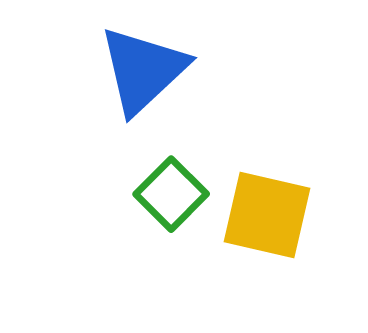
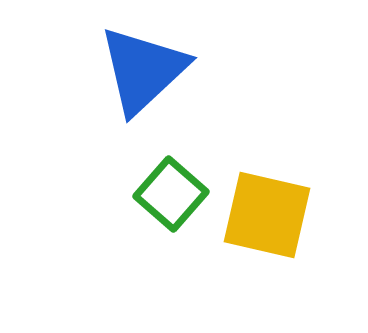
green square: rotated 4 degrees counterclockwise
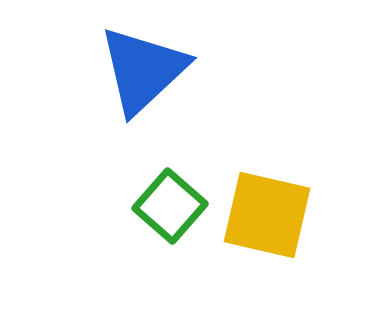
green square: moved 1 px left, 12 px down
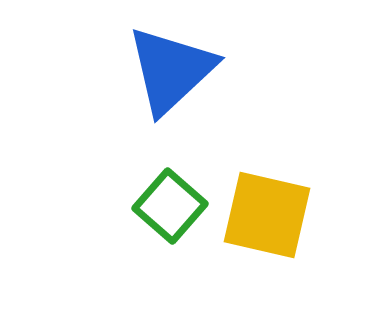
blue triangle: moved 28 px right
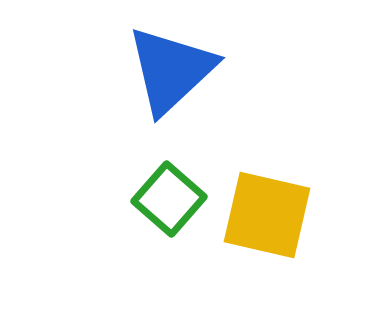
green square: moved 1 px left, 7 px up
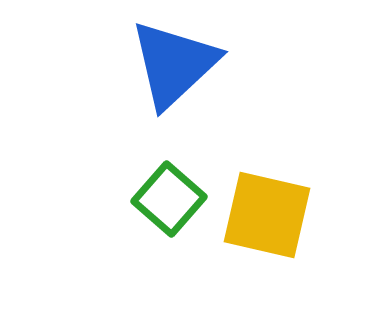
blue triangle: moved 3 px right, 6 px up
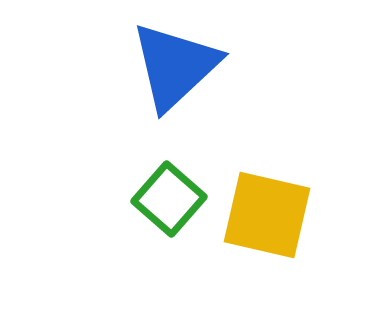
blue triangle: moved 1 px right, 2 px down
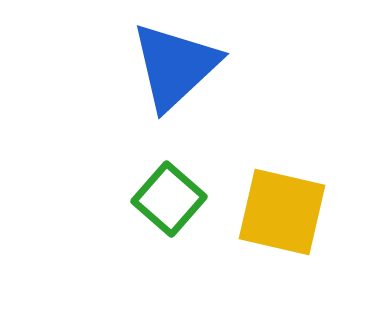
yellow square: moved 15 px right, 3 px up
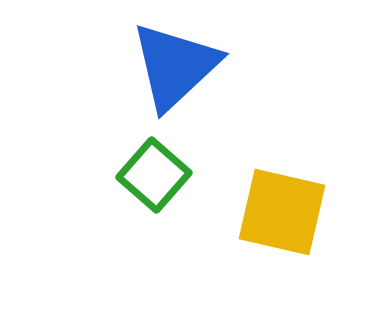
green square: moved 15 px left, 24 px up
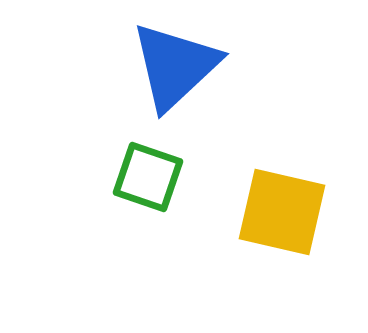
green square: moved 6 px left, 2 px down; rotated 22 degrees counterclockwise
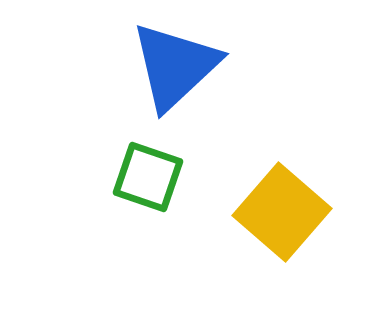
yellow square: rotated 28 degrees clockwise
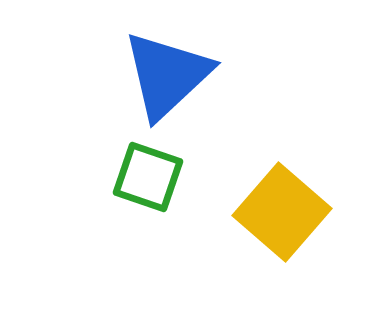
blue triangle: moved 8 px left, 9 px down
